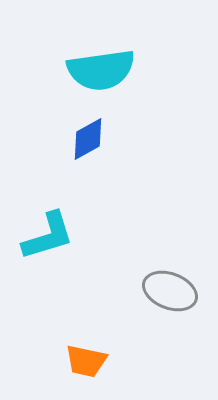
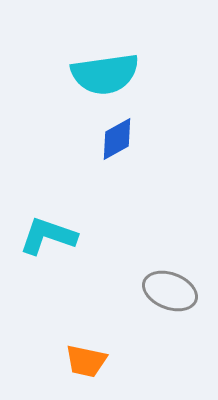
cyan semicircle: moved 4 px right, 4 px down
blue diamond: moved 29 px right
cyan L-shape: rotated 144 degrees counterclockwise
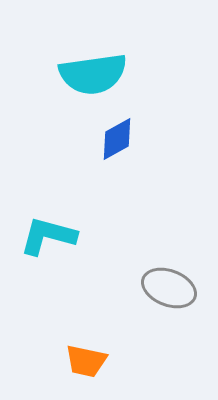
cyan semicircle: moved 12 px left
cyan L-shape: rotated 4 degrees counterclockwise
gray ellipse: moved 1 px left, 3 px up
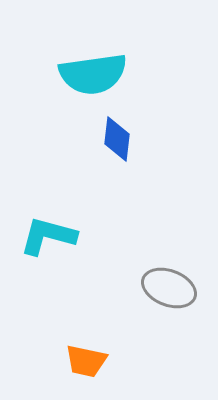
blue diamond: rotated 54 degrees counterclockwise
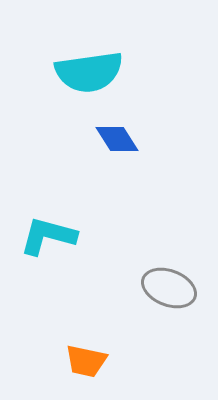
cyan semicircle: moved 4 px left, 2 px up
blue diamond: rotated 39 degrees counterclockwise
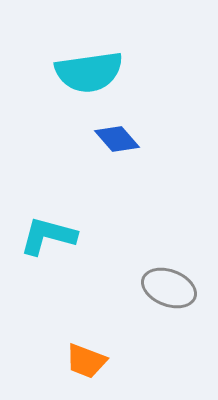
blue diamond: rotated 9 degrees counterclockwise
orange trapezoid: rotated 9 degrees clockwise
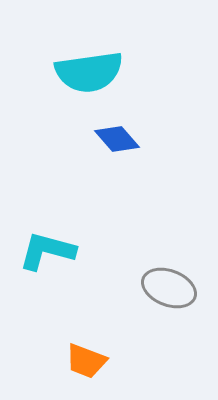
cyan L-shape: moved 1 px left, 15 px down
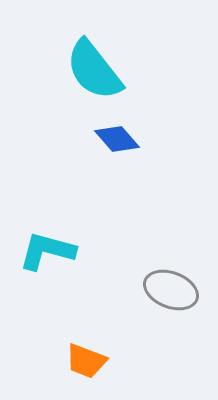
cyan semicircle: moved 5 px right, 2 px up; rotated 60 degrees clockwise
gray ellipse: moved 2 px right, 2 px down
